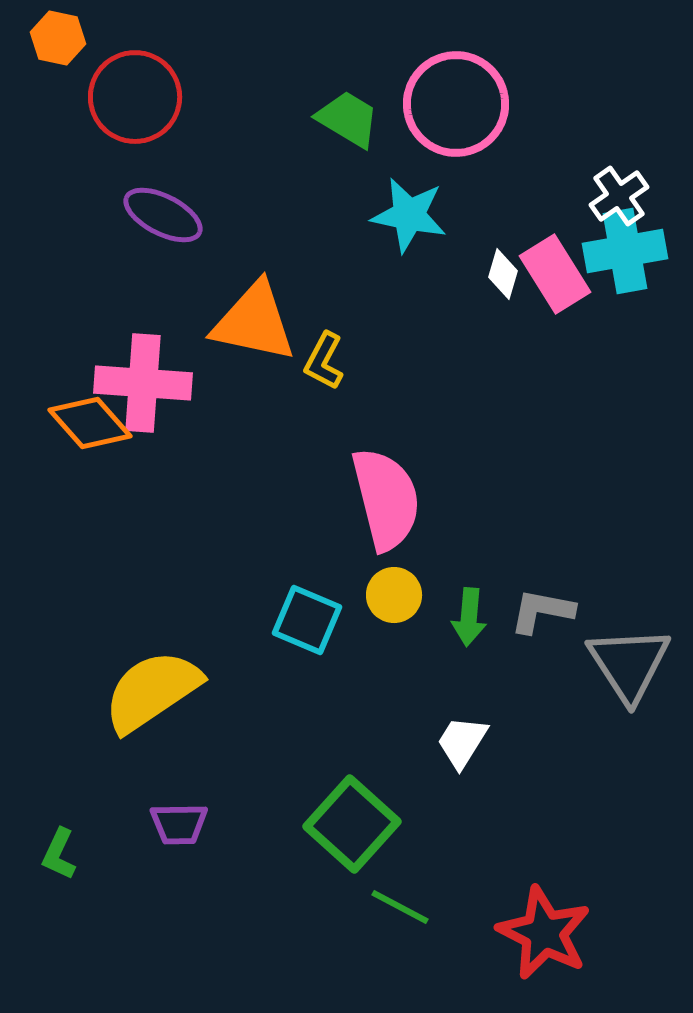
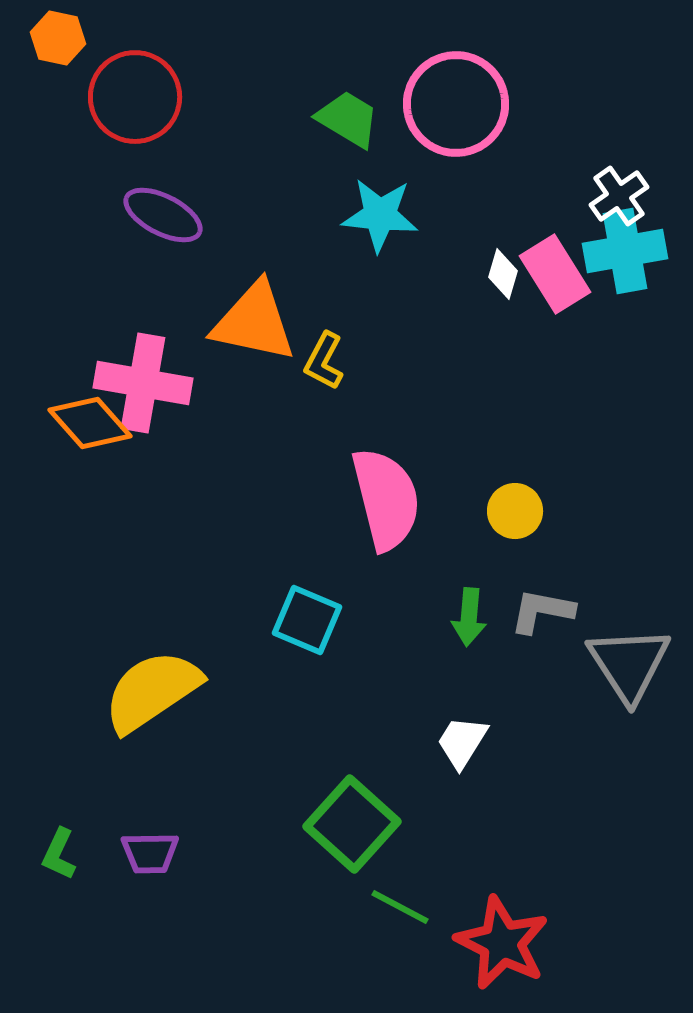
cyan star: moved 29 px left; rotated 6 degrees counterclockwise
pink cross: rotated 6 degrees clockwise
yellow circle: moved 121 px right, 84 px up
purple trapezoid: moved 29 px left, 29 px down
red star: moved 42 px left, 10 px down
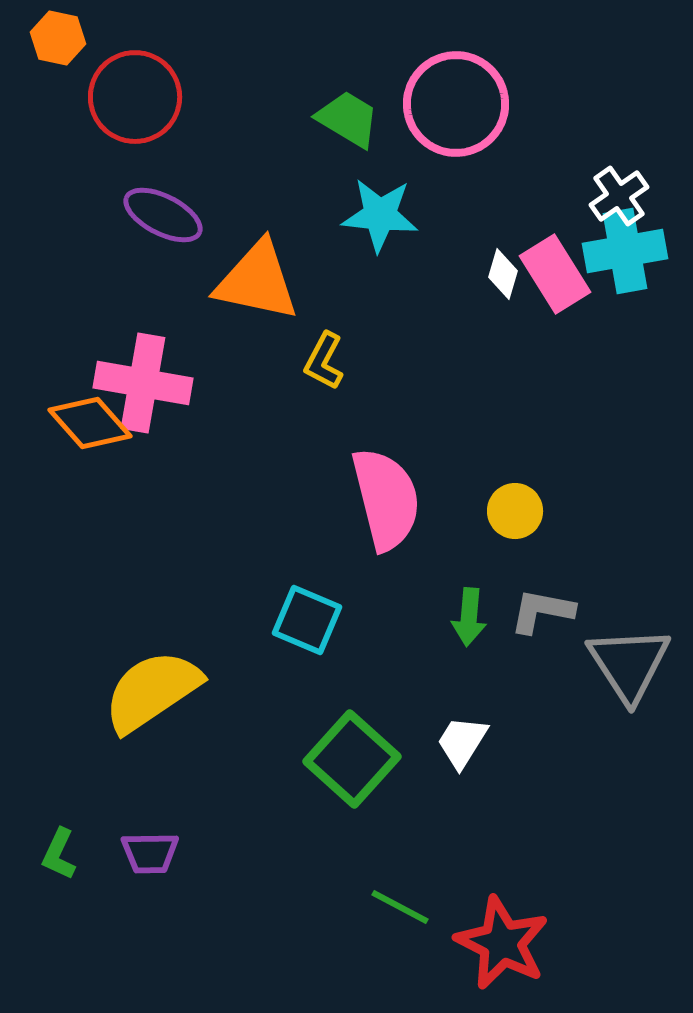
orange triangle: moved 3 px right, 41 px up
green square: moved 65 px up
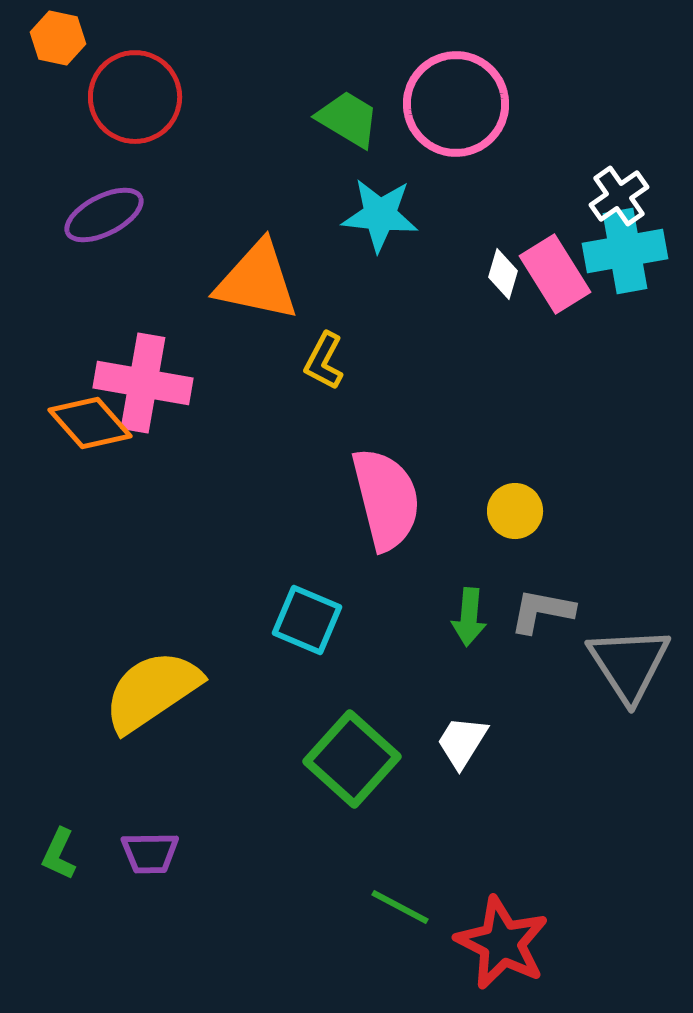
purple ellipse: moved 59 px left; rotated 54 degrees counterclockwise
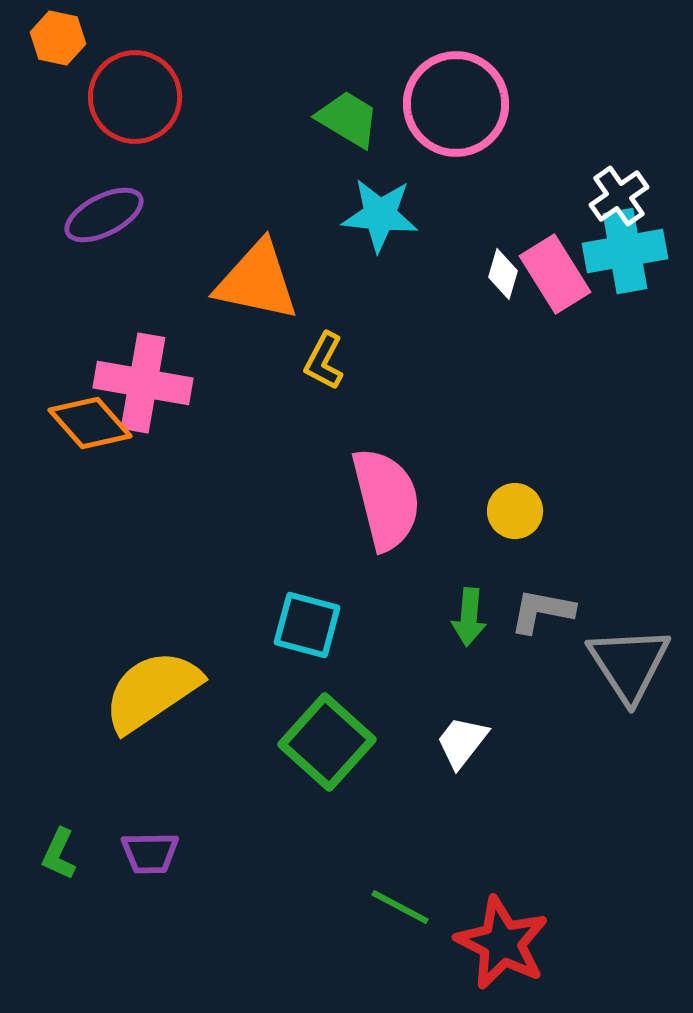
cyan square: moved 5 px down; rotated 8 degrees counterclockwise
white trapezoid: rotated 6 degrees clockwise
green square: moved 25 px left, 17 px up
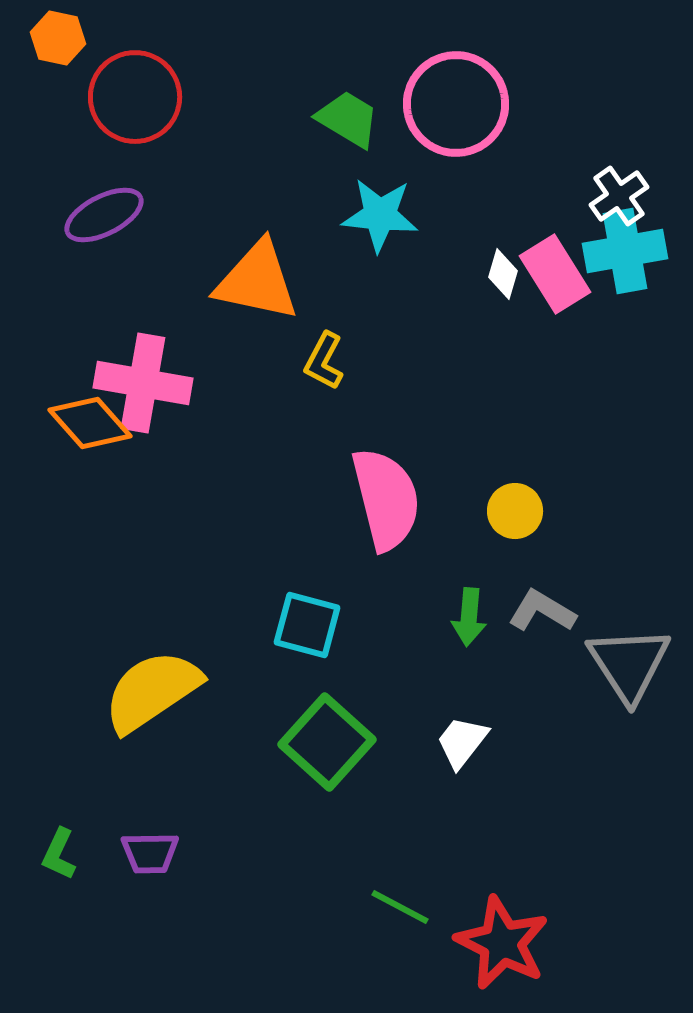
gray L-shape: rotated 20 degrees clockwise
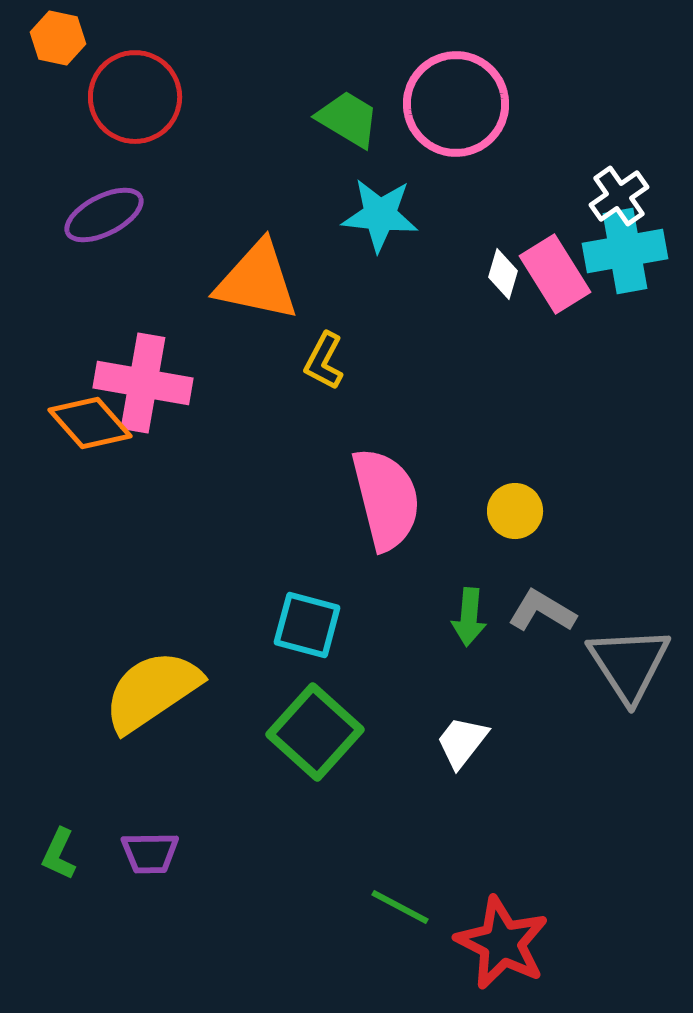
green square: moved 12 px left, 10 px up
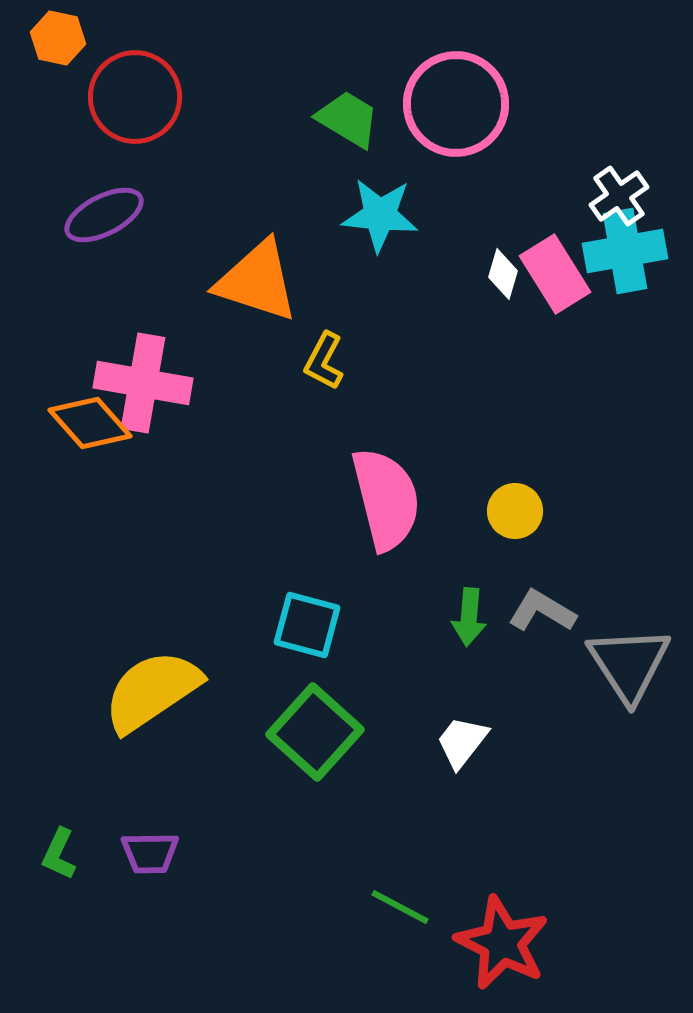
orange triangle: rotated 6 degrees clockwise
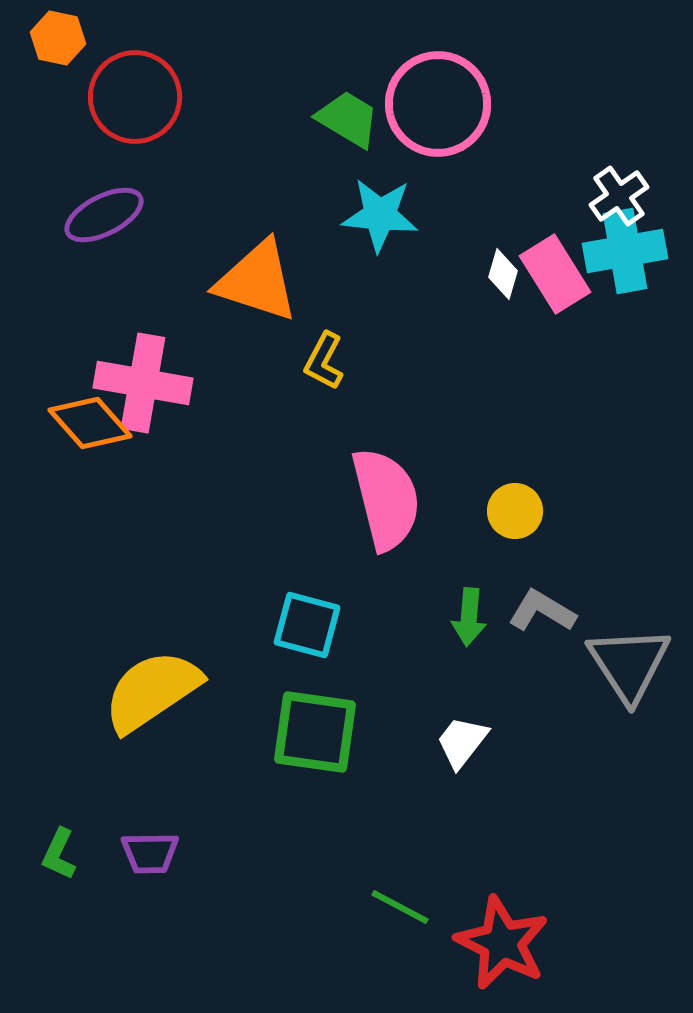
pink circle: moved 18 px left
green square: rotated 34 degrees counterclockwise
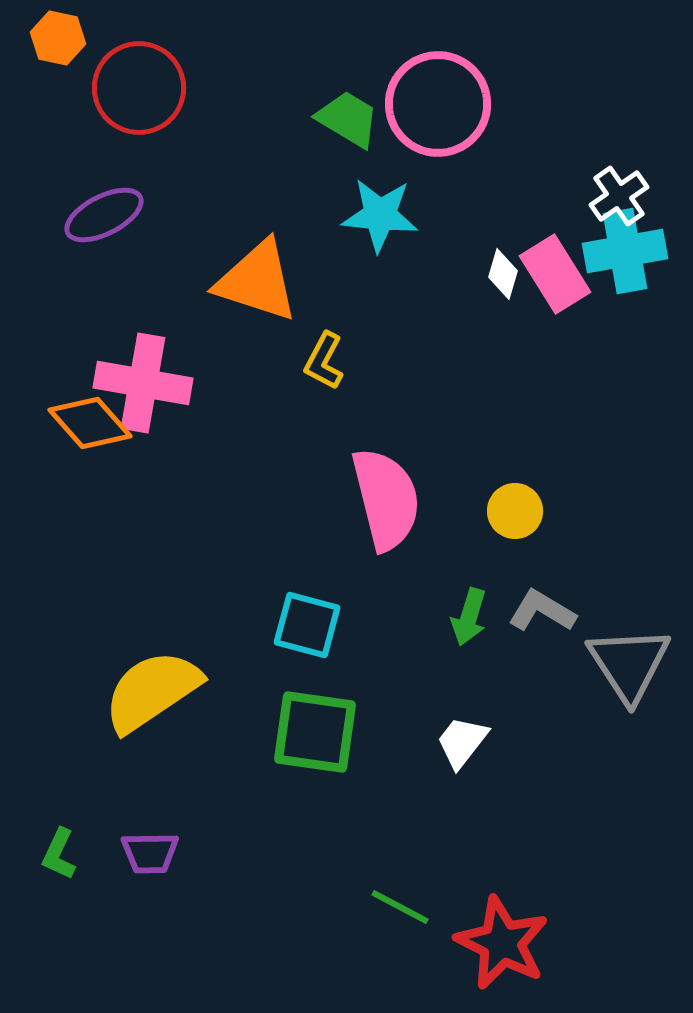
red circle: moved 4 px right, 9 px up
green arrow: rotated 12 degrees clockwise
